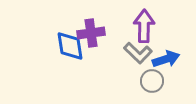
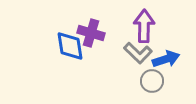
purple cross: rotated 24 degrees clockwise
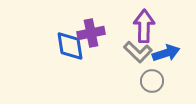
purple cross: rotated 28 degrees counterclockwise
gray L-shape: moved 1 px up
blue arrow: moved 6 px up
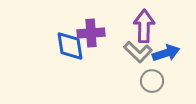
purple cross: rotated 8 degrees clockwise
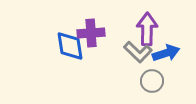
purple arrow: moved 3 px right, 3 px down
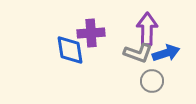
blue diamond: moved 4 px down
gray L-shape: moved 1 px down; rotated 24 degrees counterclockwise
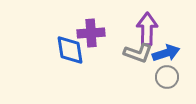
gray circle: moved 15 px right, 4 px up
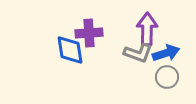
purple cross: moved 2 px left
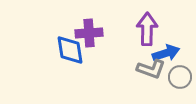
gray L-shape: moved 13 px right, 16 px down
gray circle: moved 13 px right
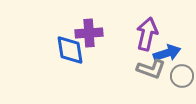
purple arrow: moved 5 px down; rotated 12 degrees clockwise
blue arrow: moved 1 px right
gray circle: moved 2 px right, 1 px up
